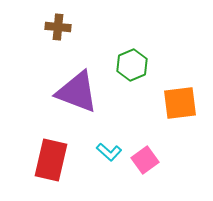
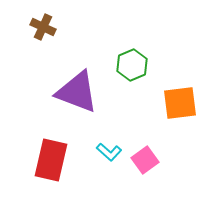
brown cross: moved 15 px left; rotated 20 degrees clockwise
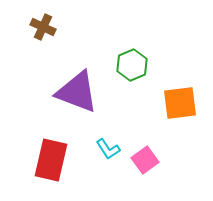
cyan L-shape: moved 1 px left, 3 px up; rotated 15 degrees clockwise
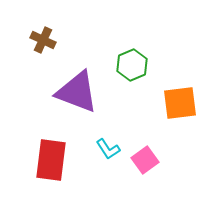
brown cross: moved 13 px down
red rectangle: rotated 6 degrees counterclockwise
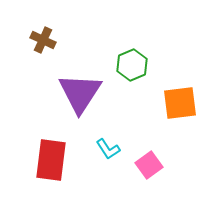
purple triangle: moved 3 px right, 1 px down; rotated 42 degrees clockwise
pink square: moved 4 px right, 5 px down
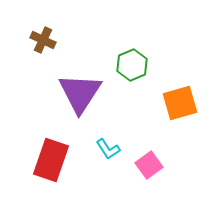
orange square: rotated 9 degrees counterclockwise
red rectangle: rotated 12 degrees clockwise
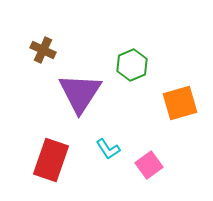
brown cross: moved 10 px down
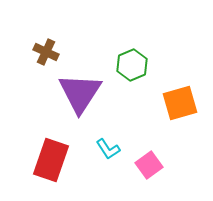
brown cross: moved 3 px right, 2 px down
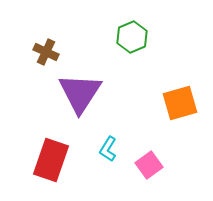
green hexagon: moved 28 px up
cyan L-shape: rotated 65 degrees clockwise
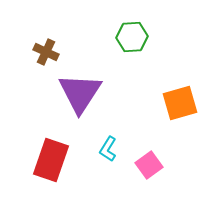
green hexagon: rotated 20 degrees clockwise
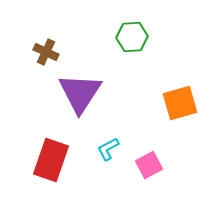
cyan L-shape: rotated 30 degrees clockwise
pink square: rotated 8 degrees clockwise
